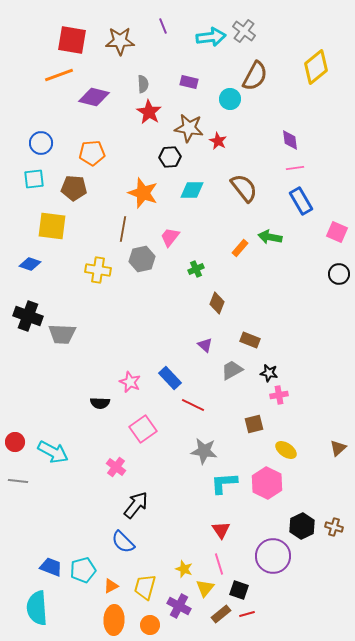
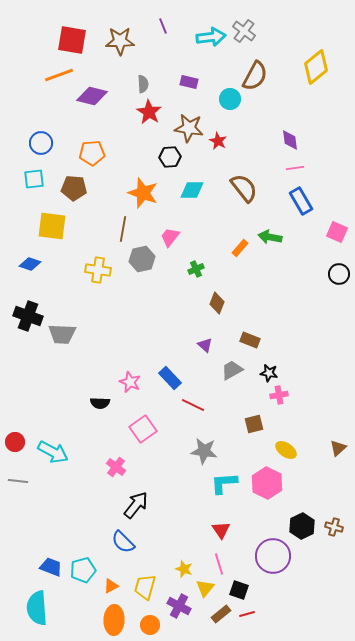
purple diamond at (94, 97): moved 2 px left, 1 px up
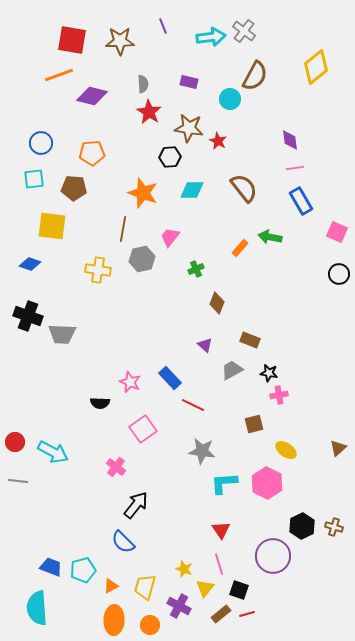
gray star at (204, 451): moved 2 px left
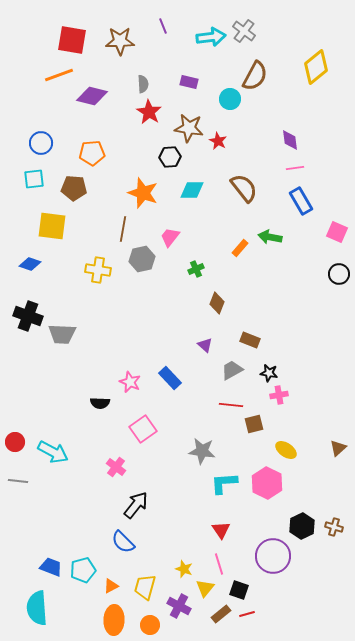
red line at (193, 405): moved 38 px right; rotated 20 degrees counterclockwise
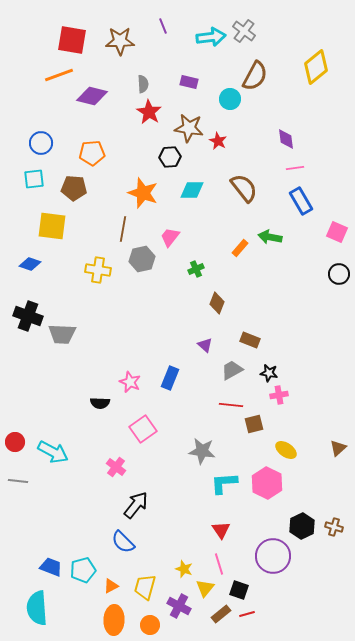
purple diamond at (290, 140): moved 4 px left, 1 px up
blue rectangle at (170, 378): rotated 65 degrees clockwise
